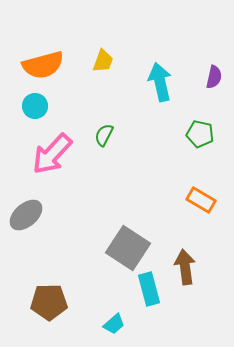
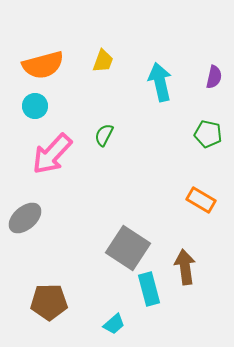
green pentagon: moved 8 px right
gray ellipse: moved 1 px left, 3 px down
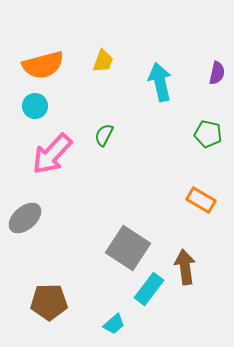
purple semicircle: moved 3 px right, 4 px up
cyan rectangle: rotated 52 degrees clockwise
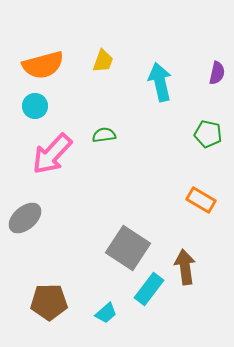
green semicircle: rotated 55 degrees clockwise
cyan trapezoid: moved 8 px left, 11 px up
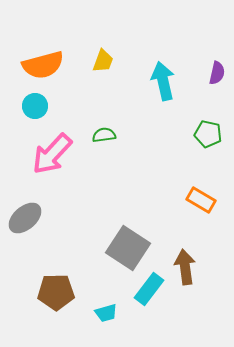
cyan arrow: moved 3 px right, 1 px up
brown pentagon: moved 7 px right, 10 px up
cyan trapezoid: rotated 25 degrees clockwise
